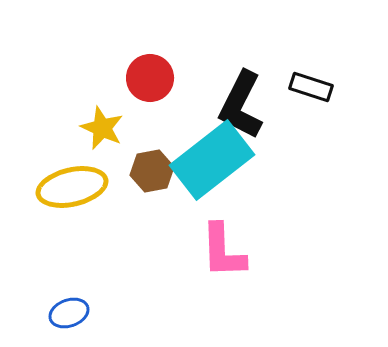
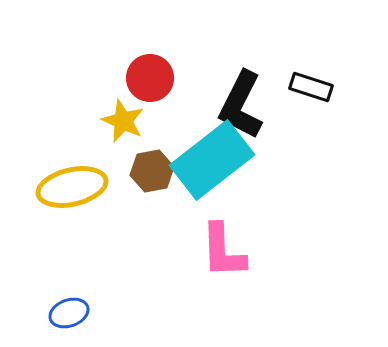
yellow star: moved 21 px right, 7 px up
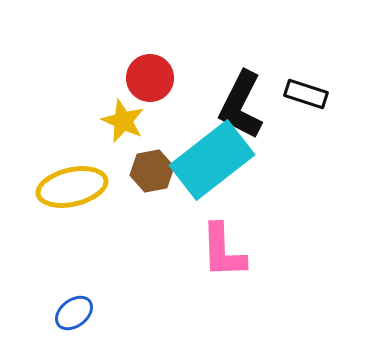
black rectangle: moved 5 px left, 7 px down
blue ellipse: moved 5 px right; rotated 18 degrees counterclockwise
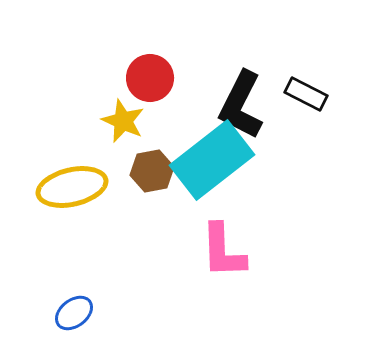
black rectangle: rotated 9 degrees clockwise
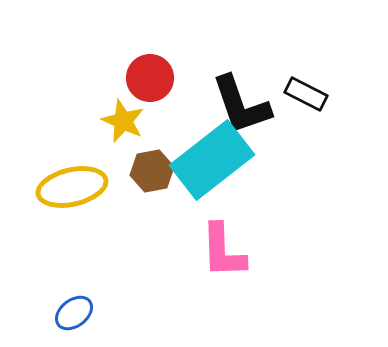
black L-shape: rotated 46 degrees counterclockwise
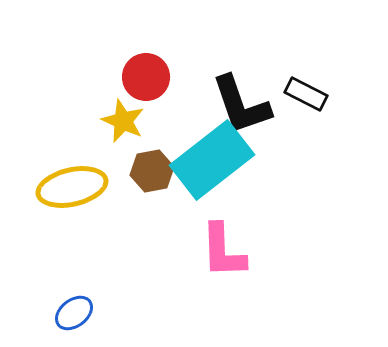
red circle: moved 4 px left, 1 px up
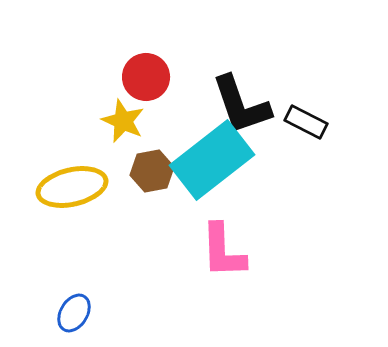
black rectangle: moved 28 px down
blue ellipse: rotated 21 degrees counterclockwise
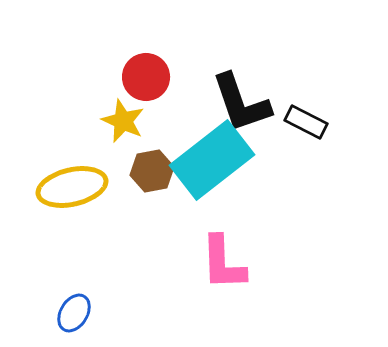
black L-shape: moved 2 px up
pink L-shape: moved 12 px down
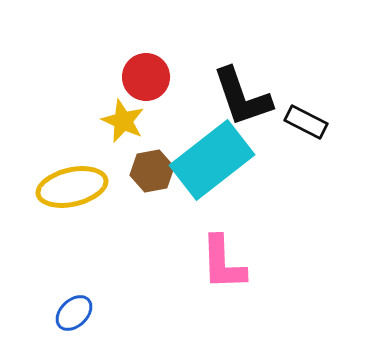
black L-shape: moved 1 px right, 6 px up
blue ellipse: rotated 15 degrees clockwise
